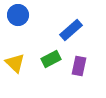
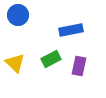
blue rectangle: rotated 30 degrees clockwise
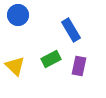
blue rectangle: rotated 70 degrees clockwise
yellow triangle: moved 3 px down
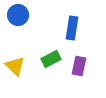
blue rectangle: moved 1 px right, 2 px up; rotated 40 degrees clockwise
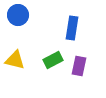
green rectangle: moved 2 px right, 1 px down
yellow triangle: moved 6 px up; rotated 30 degrees counterclockwise
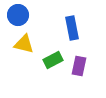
blue rectangle: rotated 20 degrees counterclockwise
yellow triangle: moved 9 px right, 16 px up
